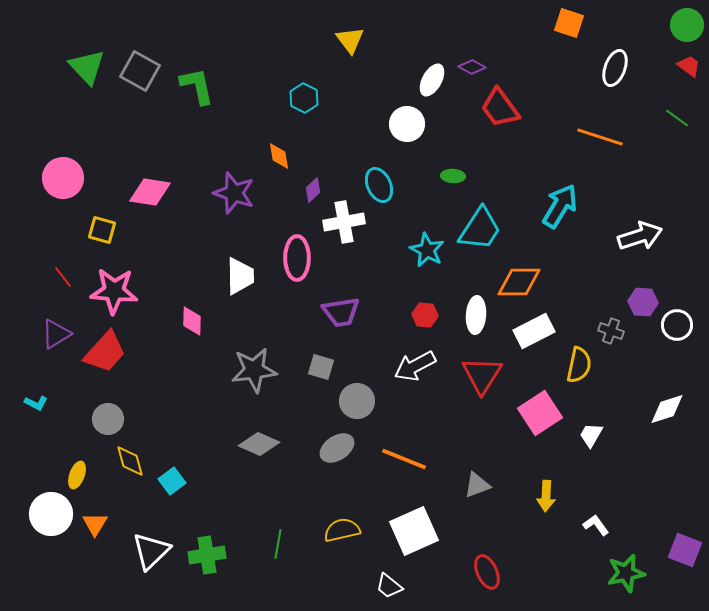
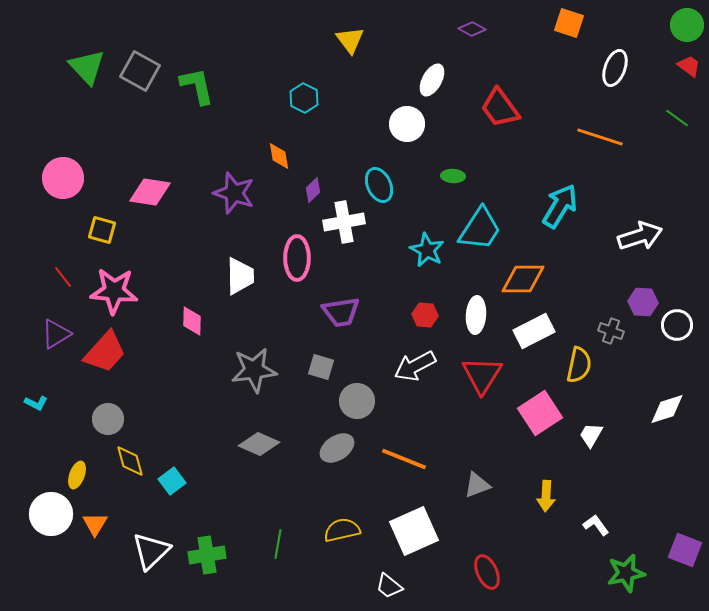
purple diamond at (472, 67): moved 38 px up
orange diamond at (519, 282): moved 4 px right, 3 px up
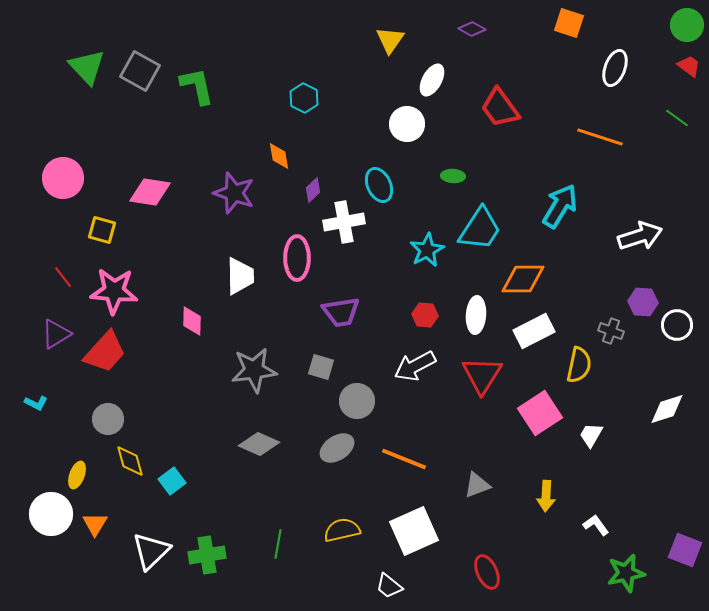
yellow triangle at (350, 40): moved 40 px right; rotated 12 degrees clockwise
cyan star at (427, 250): rotated 16 degrees clockwise
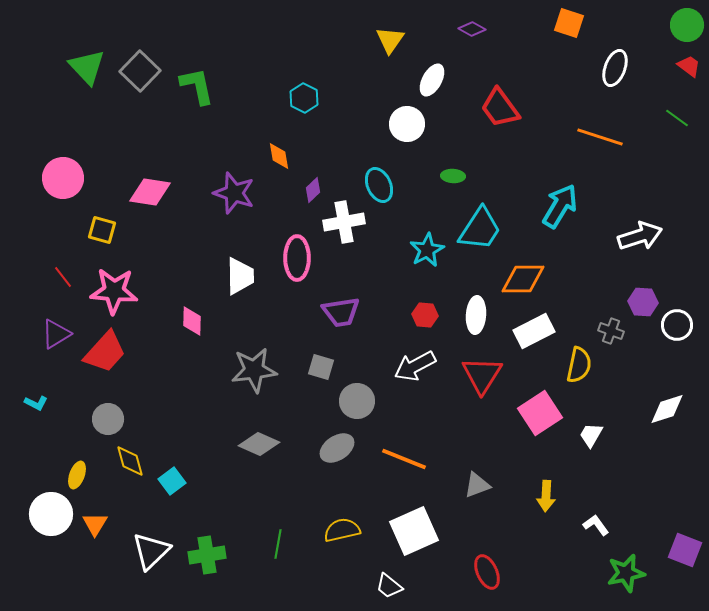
gray square at (140, 71): rotated 15 degrees clockwise
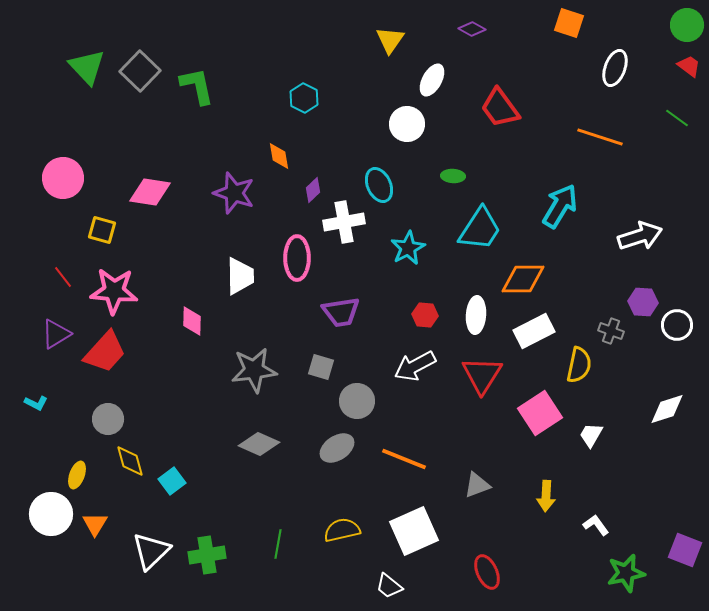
cyan star at (427, 250): moved 19 px left, 2 px up
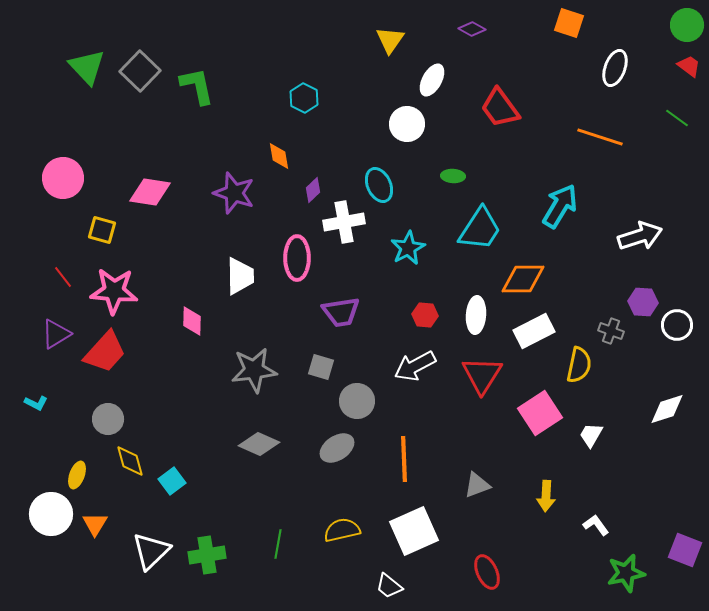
orange line at (404, 459): rotated 66 degrees clockwise
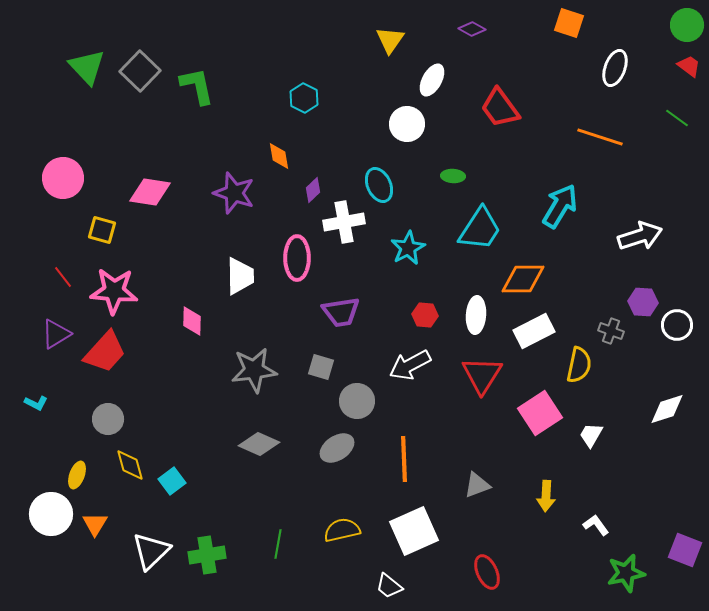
white arrow at (415, 366): moved 5 px left, 1 px up
yellow diamond at (130, 461): moved 4 px down
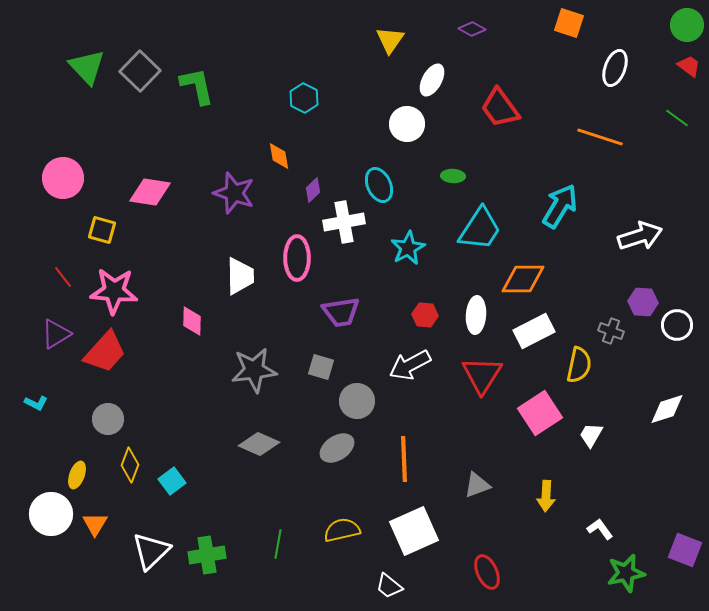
yellow diamond at (130, 465): rotated 36 degrees clockwise
white L-shape at (596, 525): moved 4 px right, 4 px down
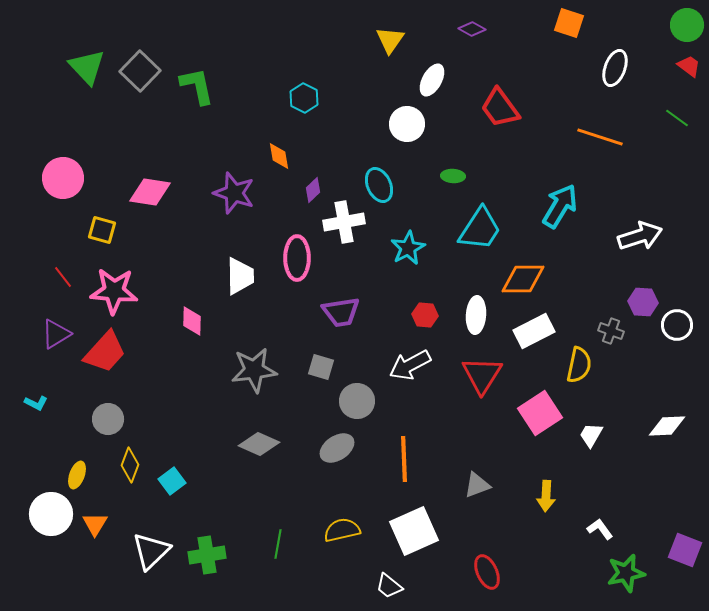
white diamond at (667, 409): moved 17 px down; rotated 15 degrees clockwise
